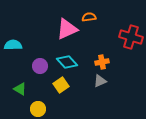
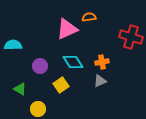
cyan diamond: moved 6 px right; rotated 10 degrees clockwise
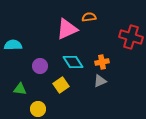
green triangle: rotated 24 degrees counterclockwise
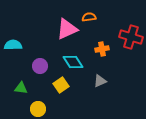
orange cross: moved 13 px up
green triangle: moved 1 px right, 1 px up
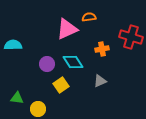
purple circle: moved 7 px right, 2 px up
green triangle: moved 4 px left, 10 px down
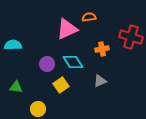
green triangle: moved 1 px left, 11 px up
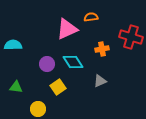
orange semicircle: moved 2 px right
yellow square: moved 3 px left, 2 px down
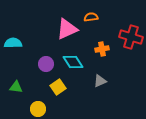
cyan semicircle: moved 2 px up
purple circle: moved 1 px left
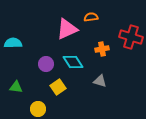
gray triangle: rotated 40 degrees clockwise
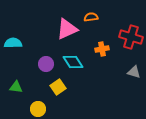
gray triangle: moved 34 px right, 9 px up
